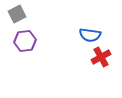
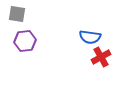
gray square: rotated 36 degrees clockwise
blue semicircle: moved 2 px down
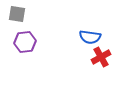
purple hexagon: moved 1 px down
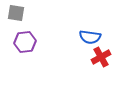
gray square: moved 1 px left, 1 px up
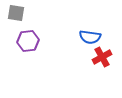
purple hexagon: moved 3 px right, 1 px up
red cross: moved 1 px right
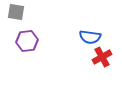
gray square: moved 1 px up
purple hexagon: moved 1 px left
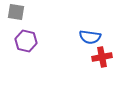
purple hexagon: moved 1 px left; rotated 20 degrees clockwise
red cross: rotated 18 degrees clockwise
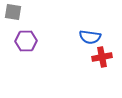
gray square: moved 3 px left
purple hexagon: rotated 15 degrees counterclockwise
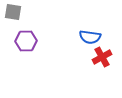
red cross: rotated 18 degrees counterclockwise
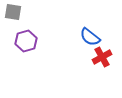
blue semicircle: rotated 30 degrees clockwise
purple hexagon: rotated 15 degrees counterclockwise
